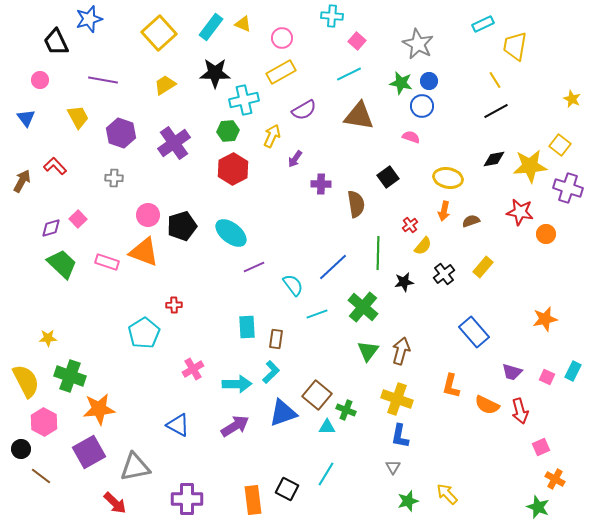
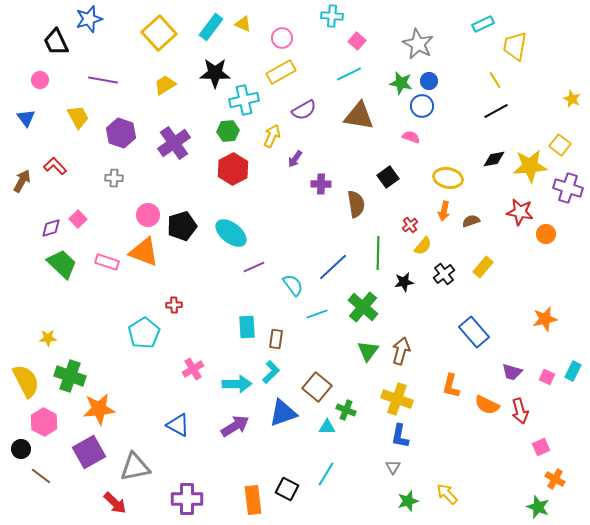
brown square at (317, 395): moved 8 px up
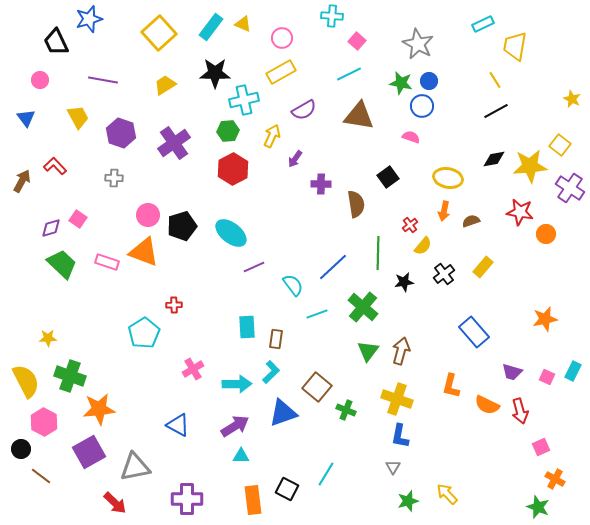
purple cross at (568, 188): moved 2 px right; rotated 16 degrees clockwise
pink square at (78, 219): rotated 12 degrees counterclockwise
cyan triangle at (327, 427): moved 86 px left, 29 px down
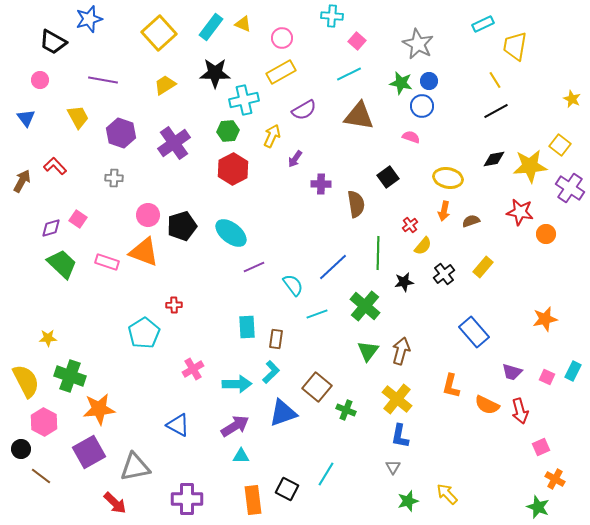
black trapezoid at (56, 42): moved 3 px left; rotated 36 degrees counterclockwise
green cross at (363, 307): moved 2 px right, 1 px up
yellow cross at (397, 399): rotated 20 degrees clockwise
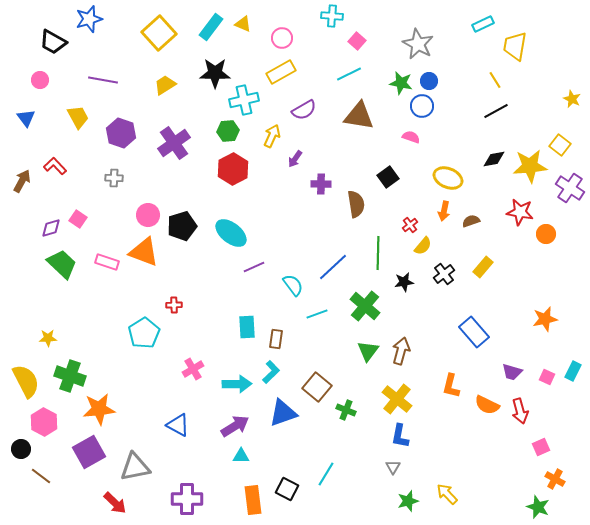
yellow ellipse at (448, 178): rotated 12 degrees clockwise
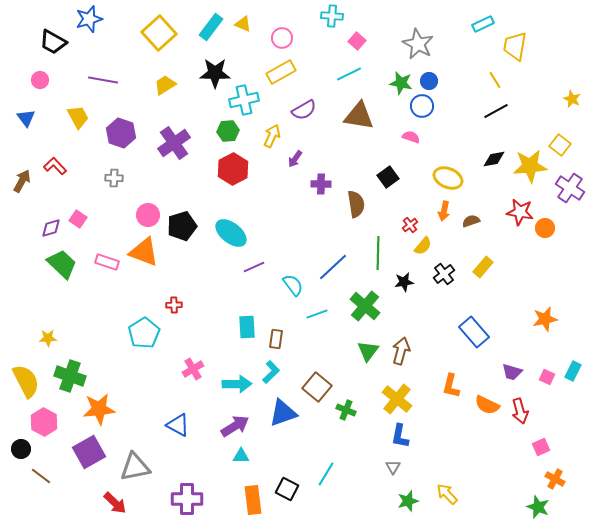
orange circle at (546, 234): moved 1 px left, 6 px up
